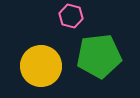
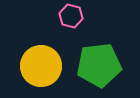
green pentagon: moved 9 px down
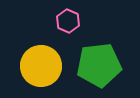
pink hexagon: moved 3 px left, 5 px down; rotated 10 degrees clockwise
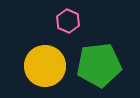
yellow circle: moved 4 px right
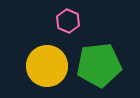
yellow circle: moved 2 px right
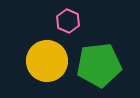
yellow circle: moved 5 px up
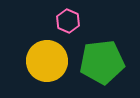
green pentagon: moved 3 px right, 3 px up
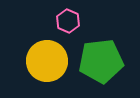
green pentagon: moved 1 px left, 1 px up
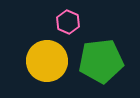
pink hexagon: moved 1 px down
